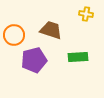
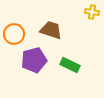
yellow cross: moved 6 px right, 2 px up
orange circle: moved 1 px up
green rectangle: moved 8 px left, 8 px down; rotated 30 degrees clockwise
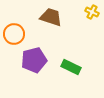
yellow cross: rotated 16 degrees clockwise
brown trapezoid: moved 13 px up
green rectangle: moved 1 px right, 2 px down
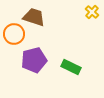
yellow cross: rotated 16 degrees clockwise
brown trapezoid: moved 17 px left
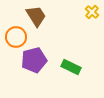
brown trapezoid: moved 2 px right, 1 px up; rotated 40 degrees clockwise
orange circle: moved 2 px right, 3 px down
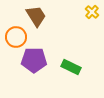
purple pentagon: rotated 15 degrees clockwise
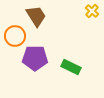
yellow cross: moved 1 px up
orange circle: moved 1 px left, 1 px up
purple pentagon: moved 1 px right, 2 px up
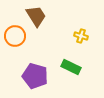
yellow cross: moved 11 px left, 25 px down; rotated 24 degrees counterclockwise
purple pentagon: moved 18 px down; rotated 15 degrees clockwise
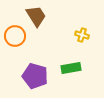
yellow cross: moved 1 px right, 1 px up
green rectangle: moved 1 px down; rotated 36 degrees counterclockwise
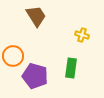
orange circle: moved 2 px left, 20 px down
green rectangle: rotated 72 degrees counterclockwise
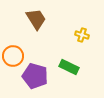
brown trapezoid: moved 3 px down
green rectangle: moved 2 px left, 1 px up; rotated 72 degrees counterclockwise
